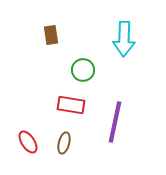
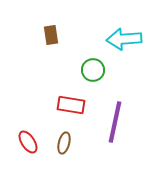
cyan arrow: rotated 84 degrees clockwise
green circle: moved 10 px right
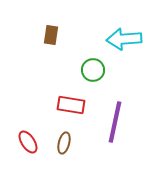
brown rectangle: rotated 18 degrees clockwise
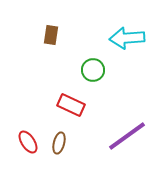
cyan arrow: moved 3 px right, 1 px up
red rectangle: rotated 16 degrees clockwise
purple line: moved 12 px right, 14 px down; rotated 42 degrees clockwise
brown ellipse: moved 5 px left
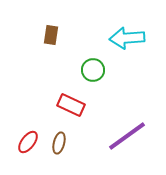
red ellipse: rotated 70 degrees clockwise
